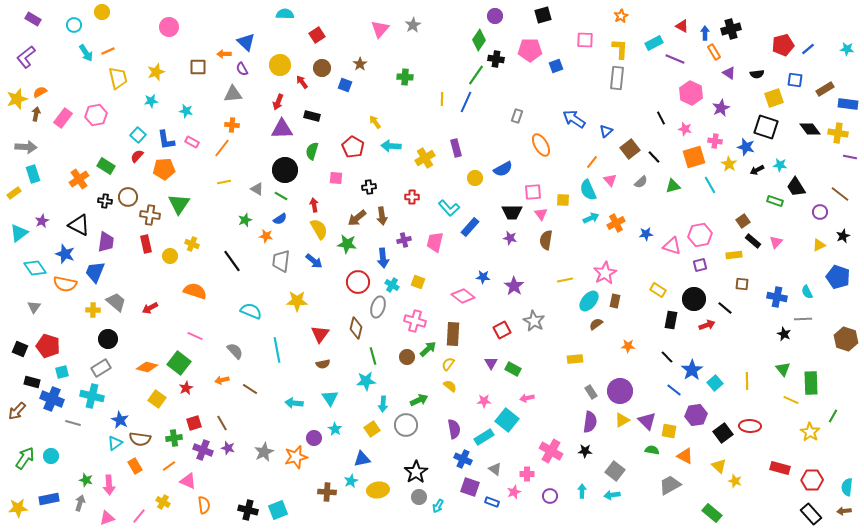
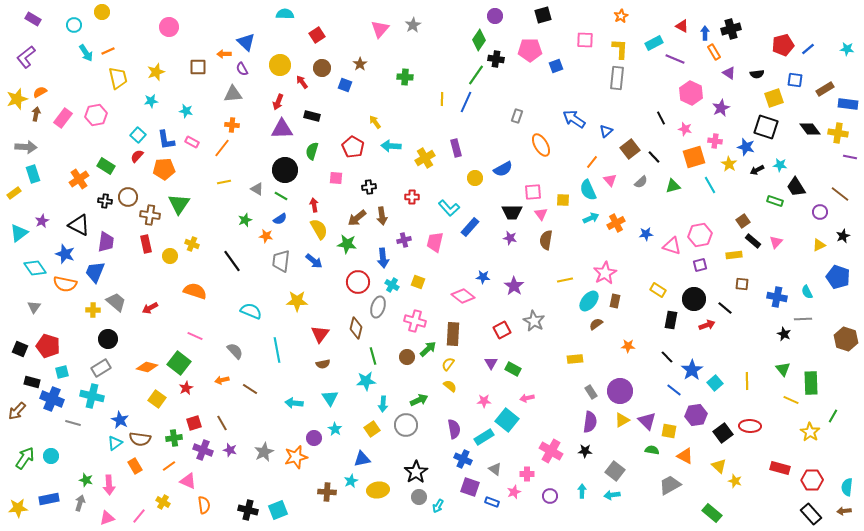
purple star at (228, 448): moved 2 px right, 2 px down
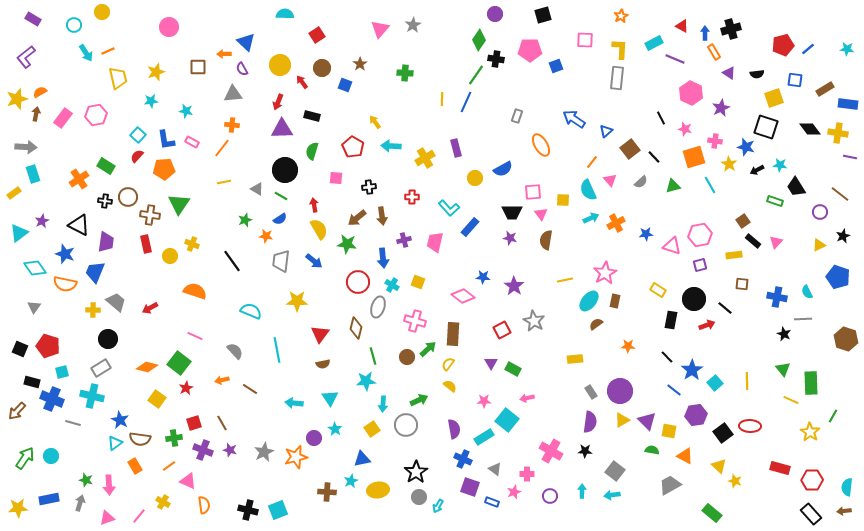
purple circle at (495, 16): moved 2 px up
green cross at (405, 77): moved 4 px up
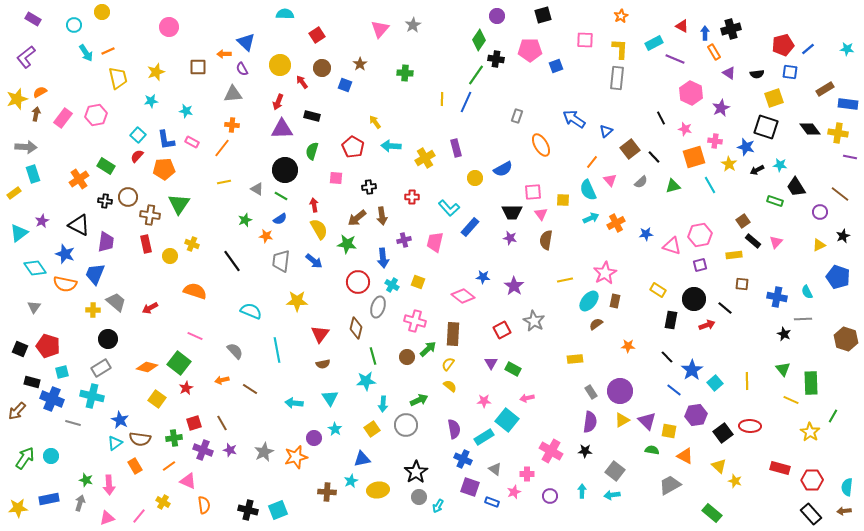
purple circle at (495, 14): moved 2 px right, 2 px down
blue square at (795, 80): moved 5 px left, 8 px up
blue trapezoid at (95, 272): moved 2 px down
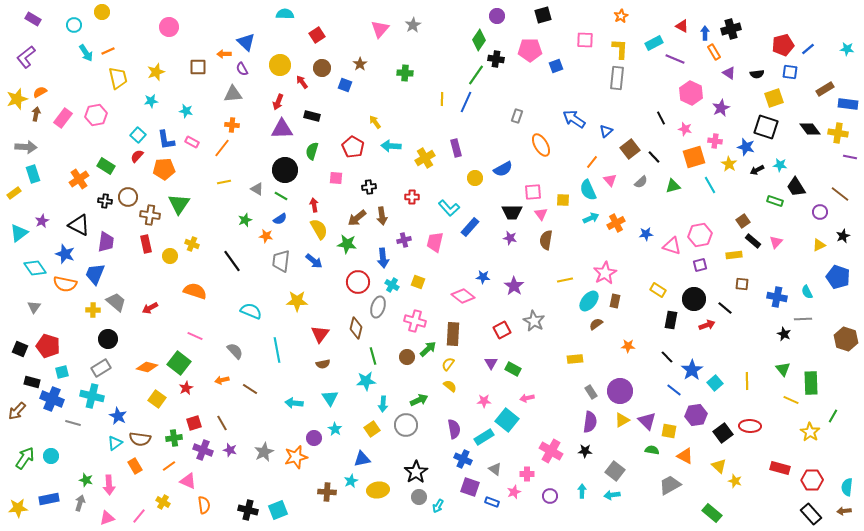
blue star at (120, 420): moved 2 px left, 4 px up
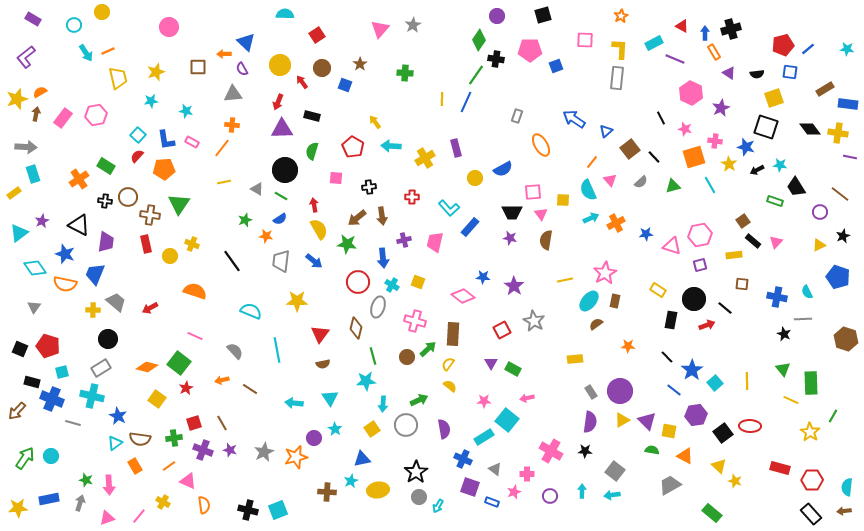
purple semicircle at (454, 429): moved 10 px left
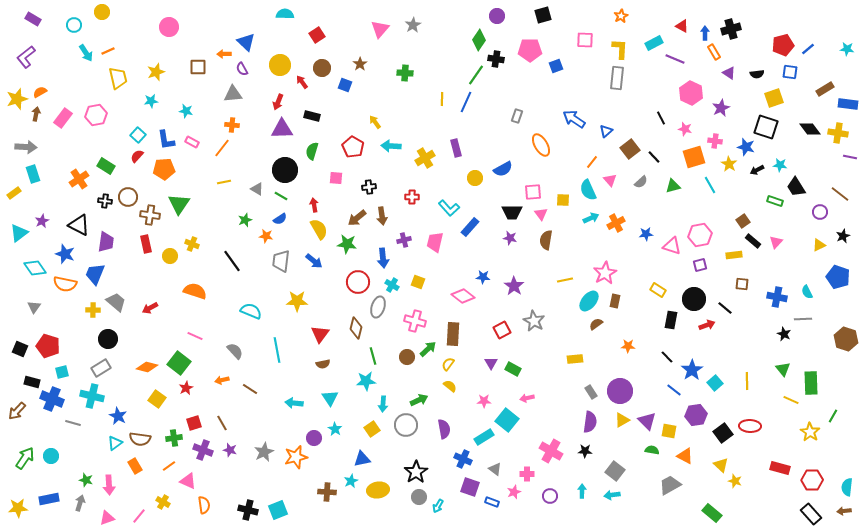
yellow triangle at (719, 466): moved 2 px right, 1 px up
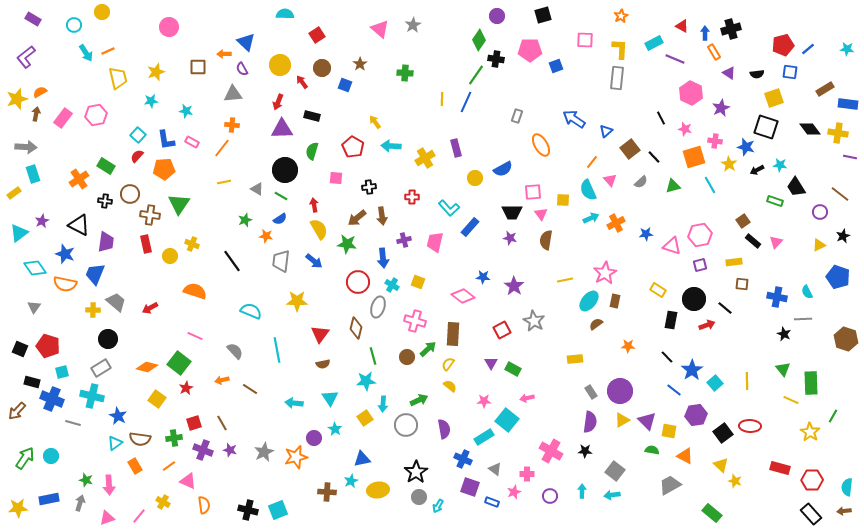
pink triangle at (380, 29): rotated 30 degrees counterclockwise
brown circle at (128, 197): moved 2 px right, 3 px up
yellow rectangle at (734, 255): moved 7 px down
yellow square at (372, 429): moved 7 px left, 11 px up
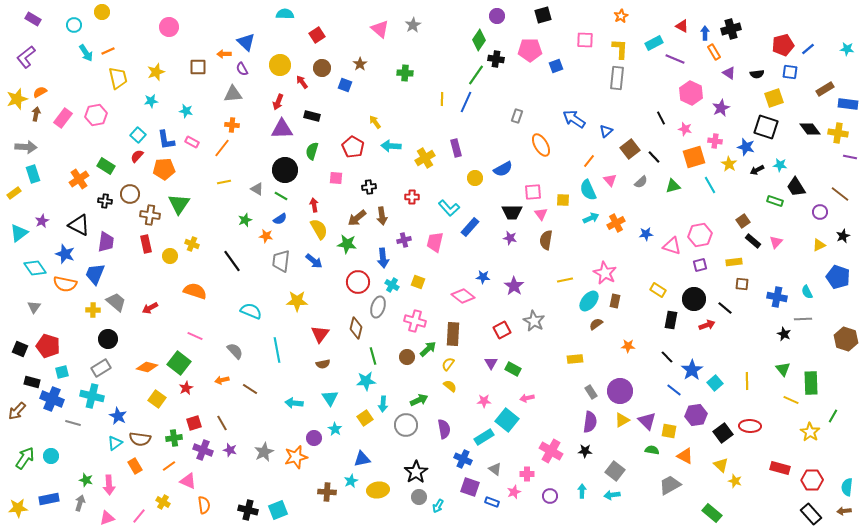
orange line at (592, 162): moved 3 px left, 1 px up
pink star at (605, 273): rotated 15 degrees counterclockwise
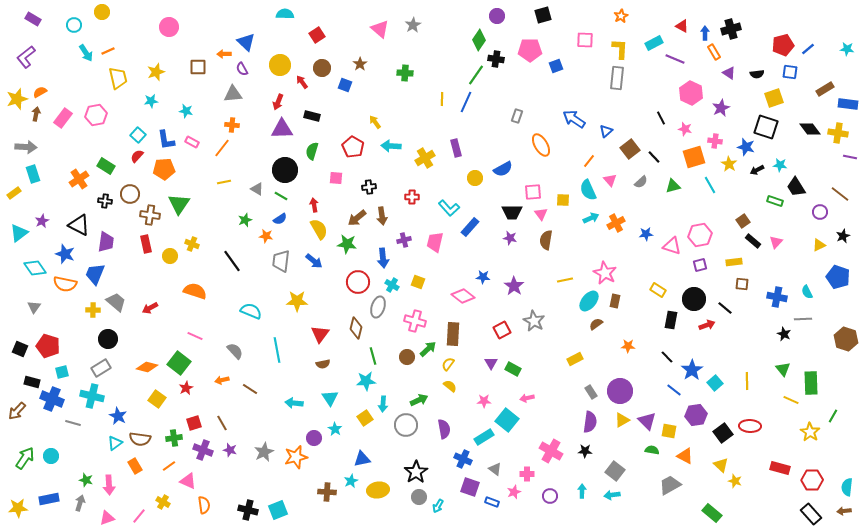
yellow rectangle at (575, 359): rotated 21 degrees counterclockwise
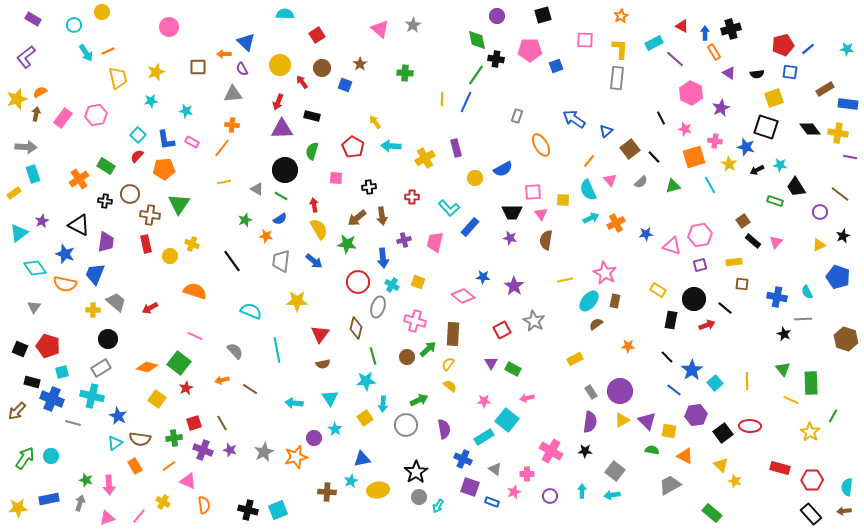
green diamond at (479, 40): moved 2 px left; rotated 45 degrees counterclockwise
purple line at (675, 59): rotated 18 degrees clockwise
